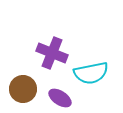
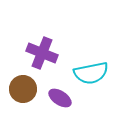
purple cross: moved 10 px left
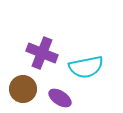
cyan semicircle: moved 5 px left, 6 px up
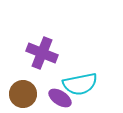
cyan semicircle: moved 6 px left, 17 px down
brown circle: moved 5 px down
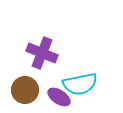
brown circle: moved 2 px right, 4 px up
purple ellipse: moved 1 px left, 1 px up
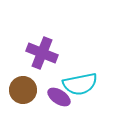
brown circle: moved 2 px left
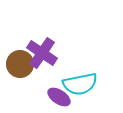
purple cross: rotated 12 degrees clockwise
brown circle: moved 3 px left, 26 px up
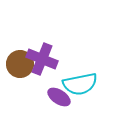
purple cross: moved 6 px down; rotated 12 degrees counterclockwise
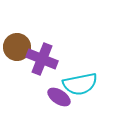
brown circle: moved 3 px left, 17 px up
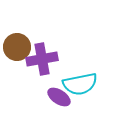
purple cross: rotated 32 degrees counterclockwise
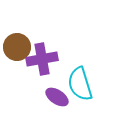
cyan semicircle: rotated 84 degrees clockwise
purple ellipse: moved 2 px left
